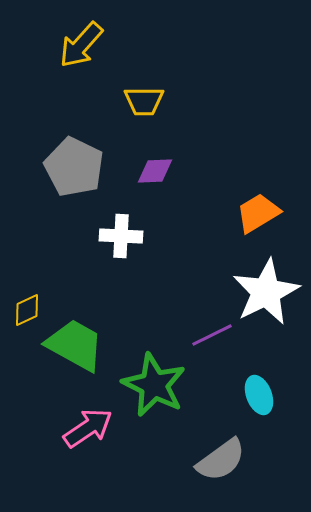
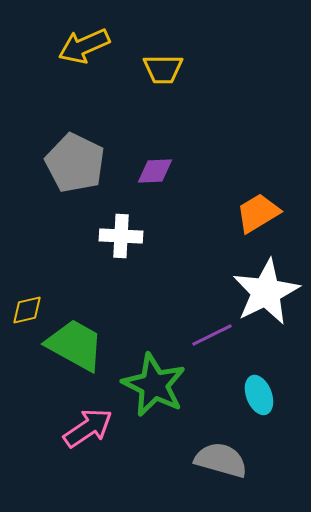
yellow arrow: moved 3 px right, 1 px down; rotated 24 degrees clockwise
yellow trapezoid: moved 19 px right, 32 px up
gray pentagon: moved 1 px right, 4 px up
yellow diamond: rotated 12 degrees clockwise
gray semicircle: rotated 128 degrees counterclockwise
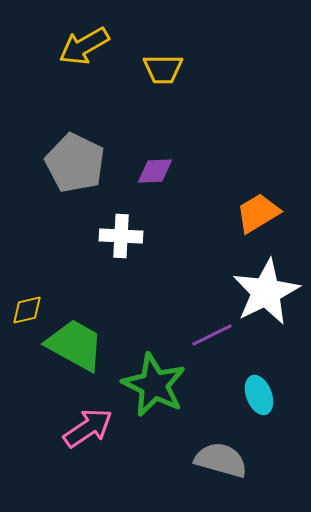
yellow arrow: rotated 6 degrees counterclockwise
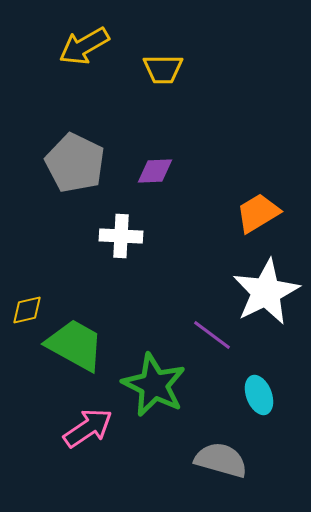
purple line: rotated 63 degrees clockwise
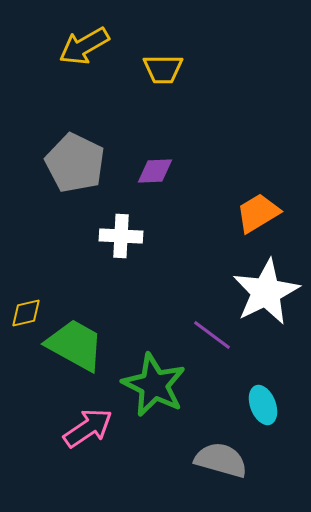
yellow diamond: moved 1 px left, 3 px down
cyan ellipse: moved 4 px right, 10 px down
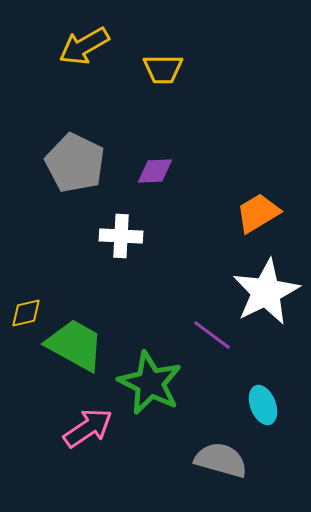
green star: moved 4 px left, 2 px up
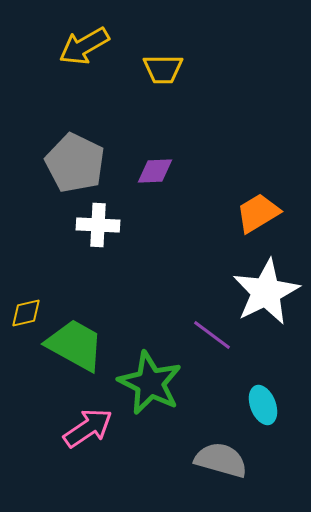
white cross: moved 23 px left, 11 px up
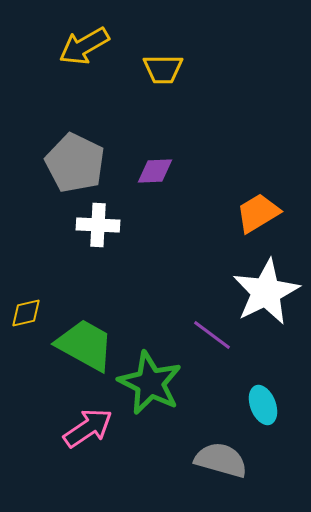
green trapezoid: moved 10 px right
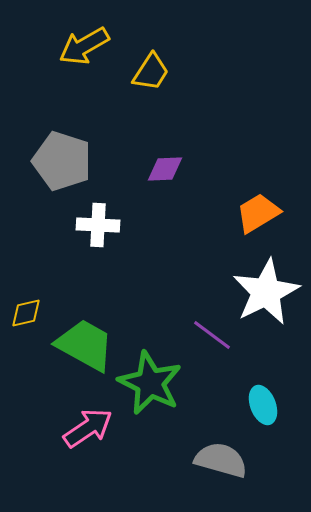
yellow trapezoid: moved 12 px left, 3 px down; rotated 57 degrees counterclockwise
gray pentagon: moved 13 px left, 2 px up; rotated 8 degrees counterclockwise
purple diamond: moved 10 px right, 2 px up
